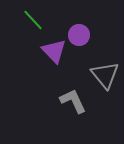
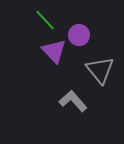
green line: moved 12 px right
gray triangle: moved 5 px left, 5 px up
gray L-shape: rotated 16 degrees counterclockwise
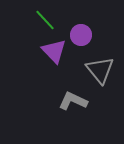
purple circle: moved 2 px right
gray L-shape: rotated 24 degrees counterclockwise
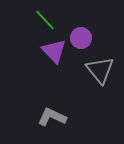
purple circle: moved 3 px down
gray L-shape: moved 21 px left, 16 px down
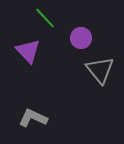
green line: moved 2 px up
purple triangle: moved 26 px left
gray L-shape: moved 19 px left, 1 px down
